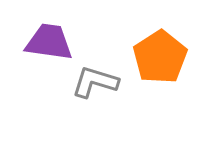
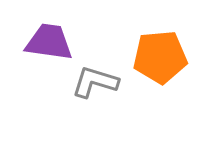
orange pentagon: rotated 28 degrees clockwise
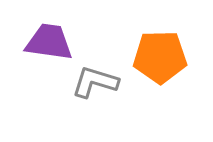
orange pentagon: rotated 4 degrees clockwise
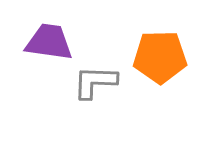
gray L-shape: rotated 15 degrees counterclockwise
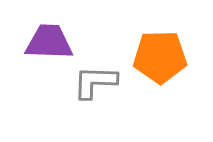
purple trapezoid: rotated 6 degrees counterclockwise
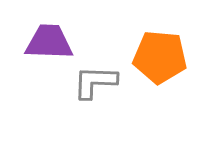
orange pentagon: rotated 6 degrees clockwise
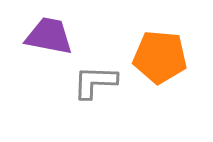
purple trapezoid: moved 6 px up; rotated 9 degrees clockwise
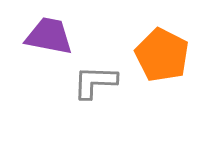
orange pentagon: moved 2 px right, 2 px up; rotated 22 degrees clockwise
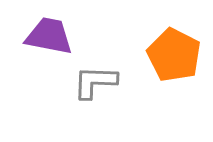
orange pentagon: moved 12 px right
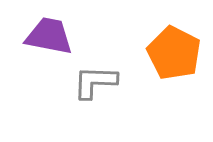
orange pentagon: moved 2 px up
